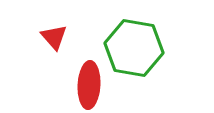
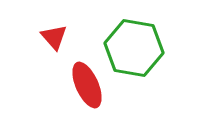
red ellipse: moved 2 px left; rotated 27 degrees counterclockwise
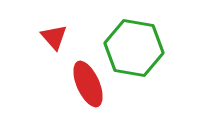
red ellipse: moved 1 px right, 1 px up
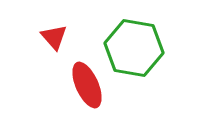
red ellipse: moved 1 px left, 1 px down
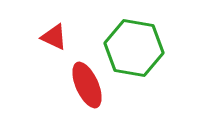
red triangle: rotated 24 degrees counterclockwise
